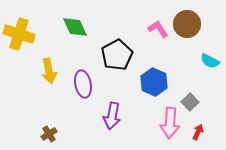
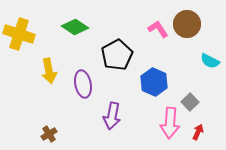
green diamond: rotated 32 degrees counterclockwise
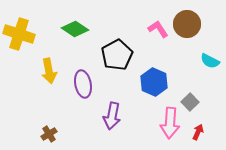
green diamond: moved 2 px down
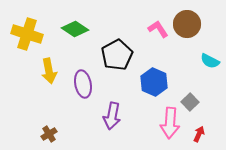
yellow cross: moved 8 px right
red arrow: moved 1 px right, 2 px down
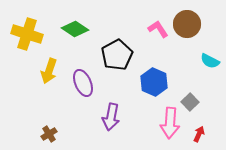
yellow arrow: rotated 30 degrees clockwise
purple ellipse: moved 1 px up; rotated 12 degrees counterclockwise
purple arrow: moved 1 px left, 1 px down
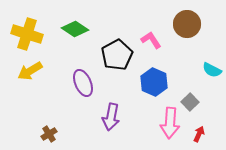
pink L-shape: moved 7 px left, 11 px down
cyan semicircle: moved 2 px right, 9 px down
yellow arrow: moved 19 px left; rotated 40 degrees clockwise
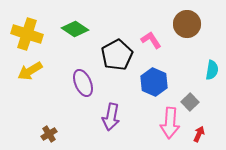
cyan semicircle: rotated 108 degrees counterclockwise
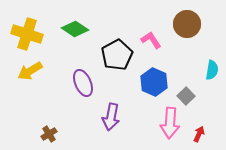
gray square: moved 4 px left, 6 px up
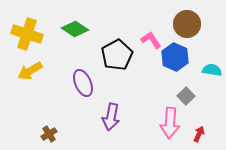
cyan semicircle: rotated 90 degrees counterclockwise
blue hexagon: moved 21 px right, 25 px up
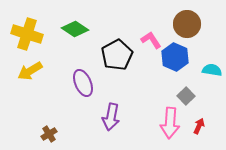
red arrow: moved 8 px up
